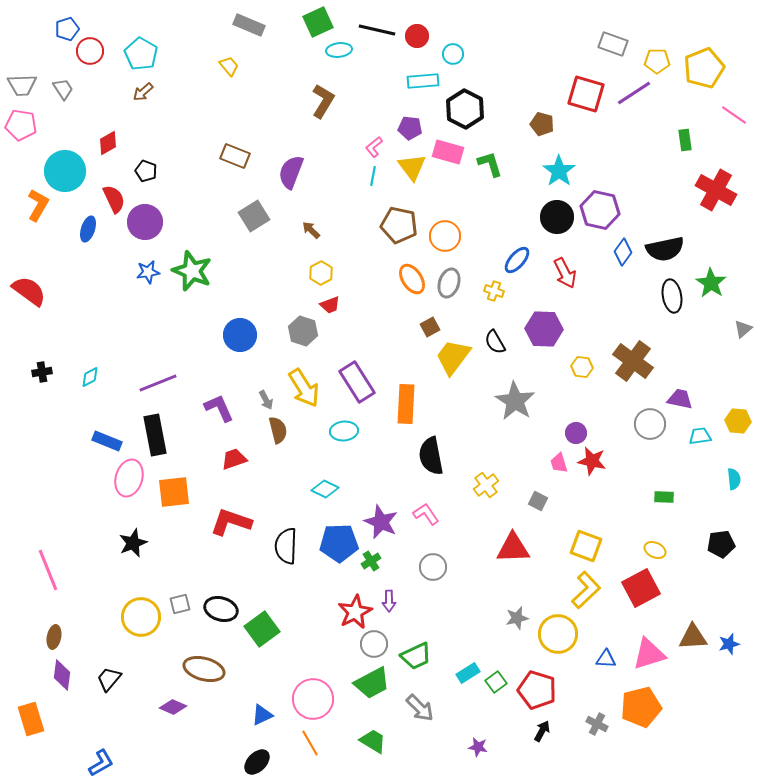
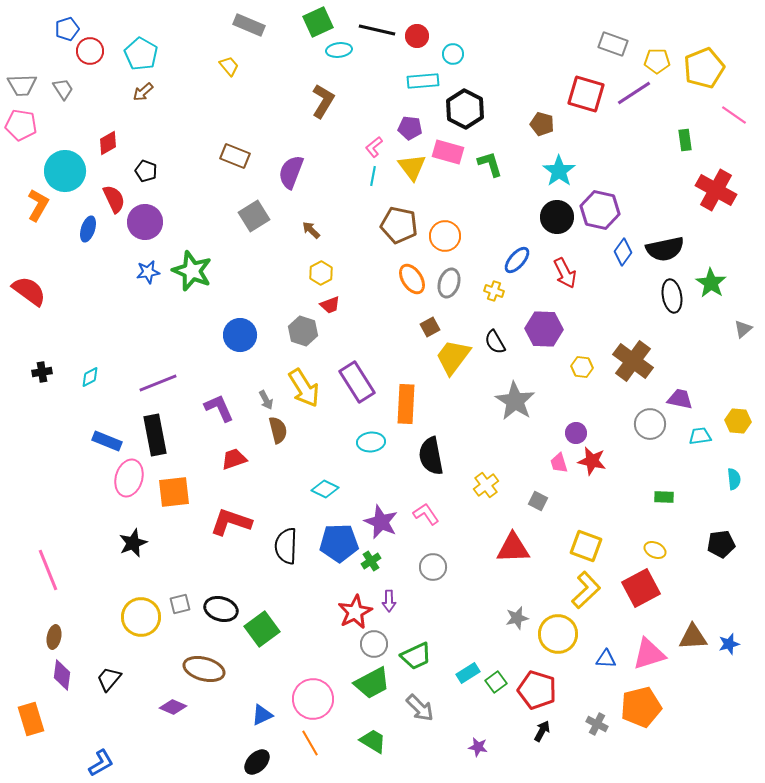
cyan ellipse at (344, 431): moved 27 px right, 11 px down
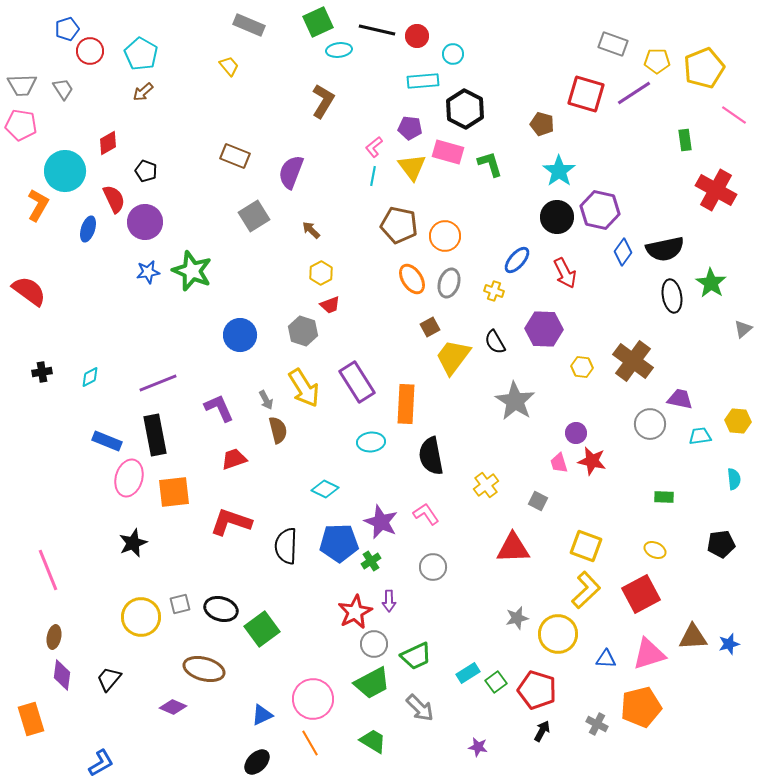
red square at (641, 588): moved 6 px down
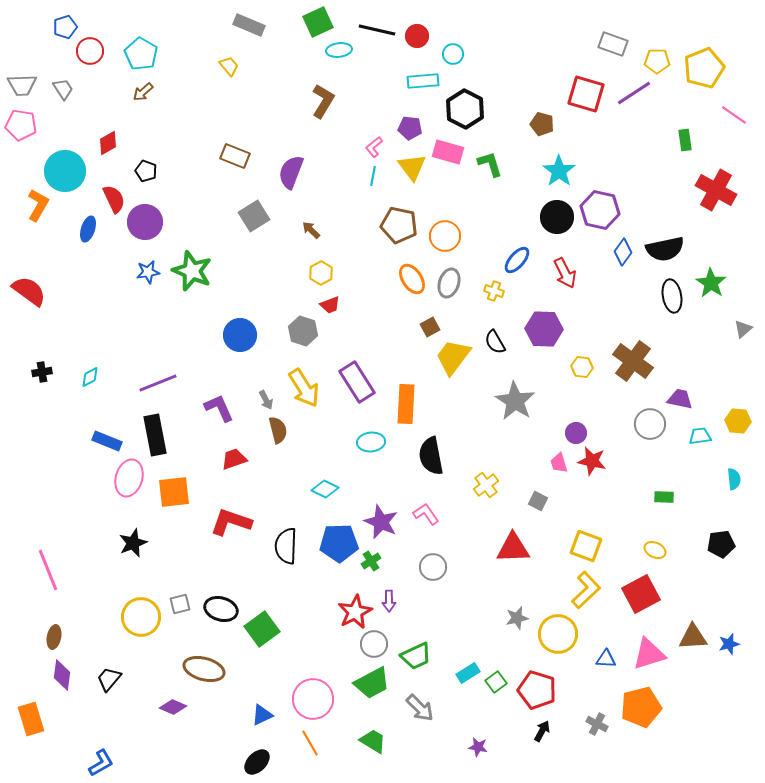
blue pentagon at (67, 29): moved 2 px left, 2 px up
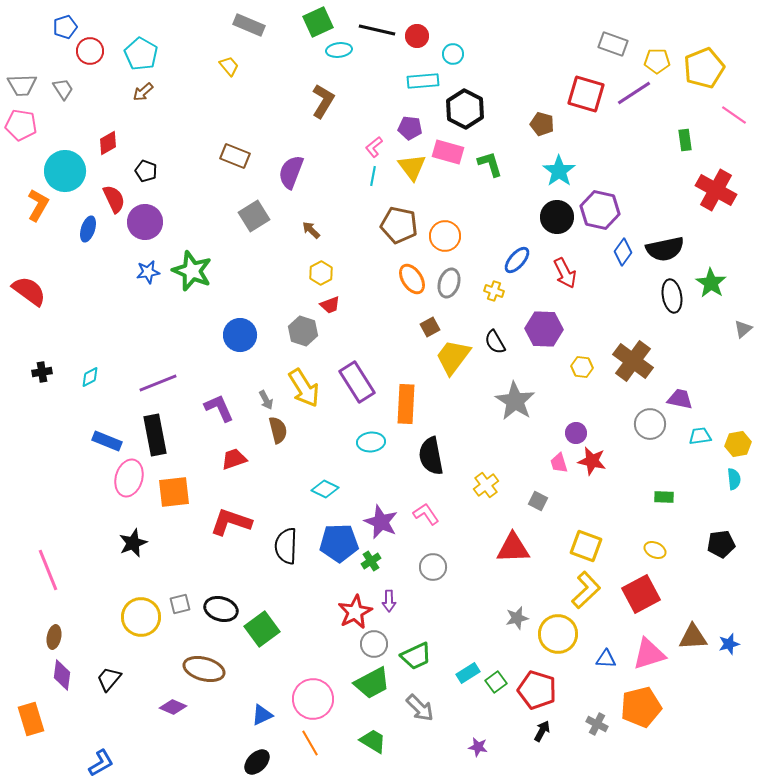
yellow hexagon at (738, 421): moved 23 px down; rotated 15 degrees counterclockwise
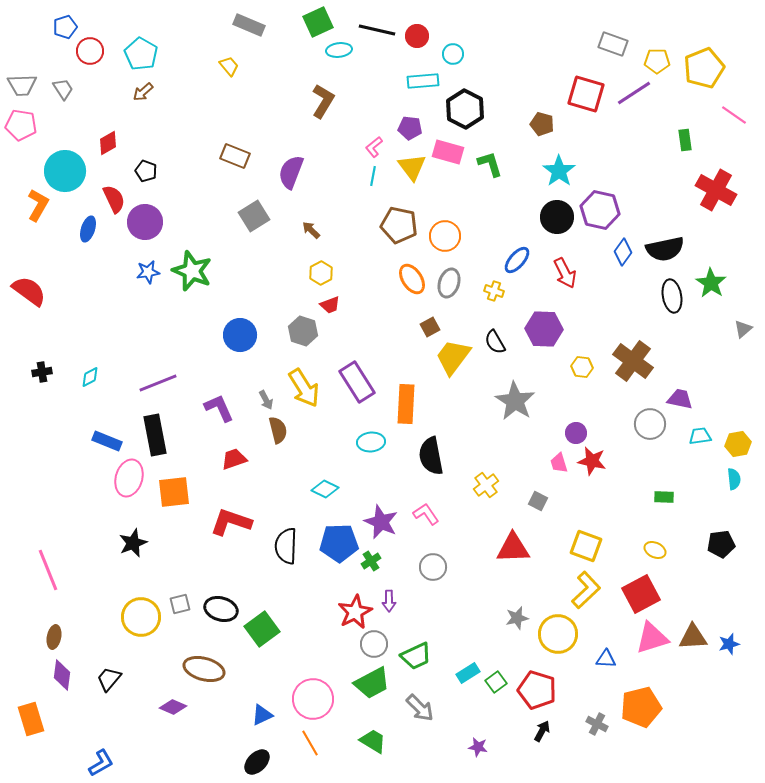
pink triangle at (649, 654): moved 3 px right, 16 px up
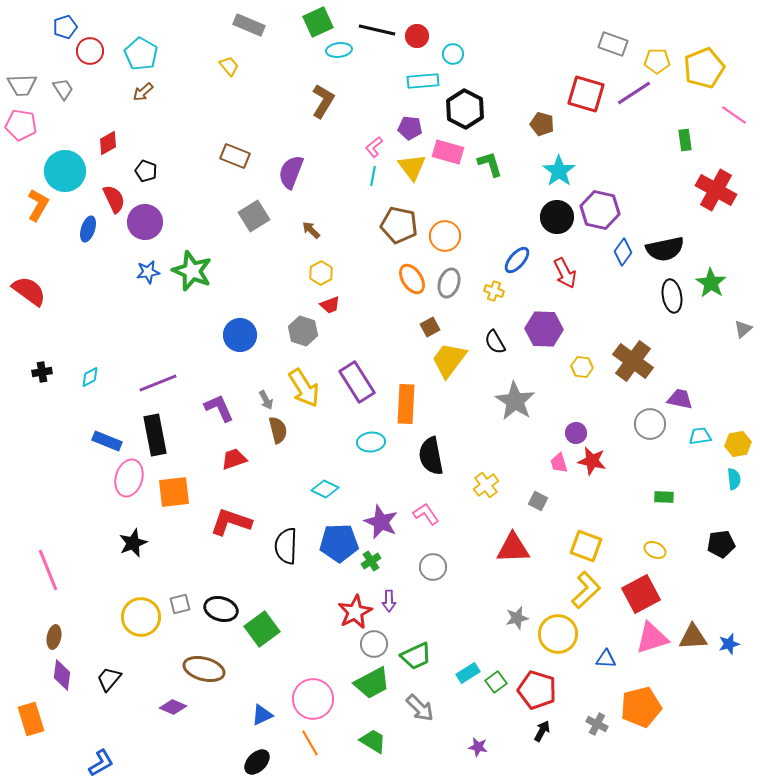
yellow trapezoid at (453, 357): moved 4 px left, 3 px down
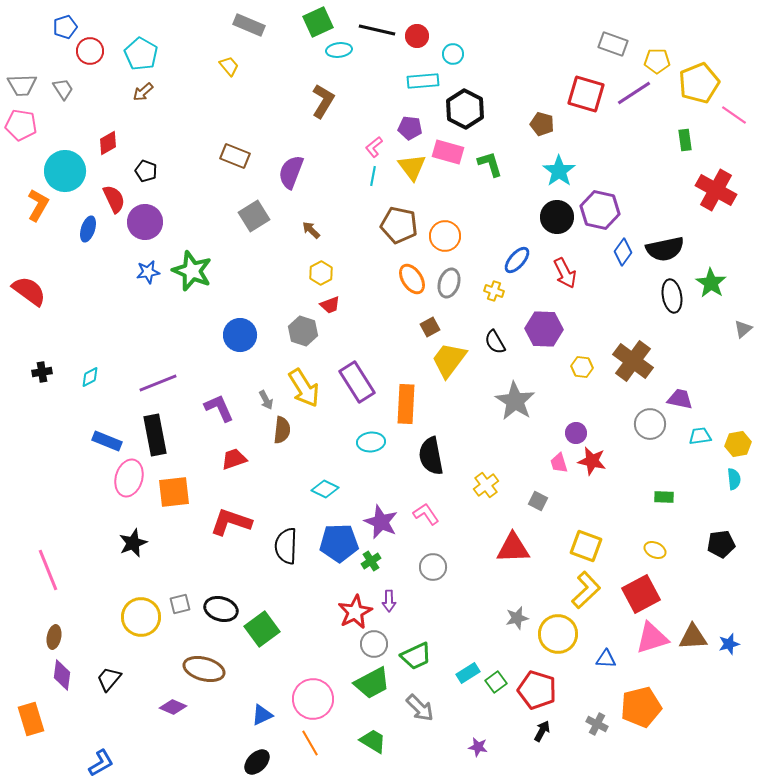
yellow pentagon at (704, 68): moved 5 px left, 15 px down
brown semicircle at (278, 430): moved 4 px right; rotated 20 degrees clockwise
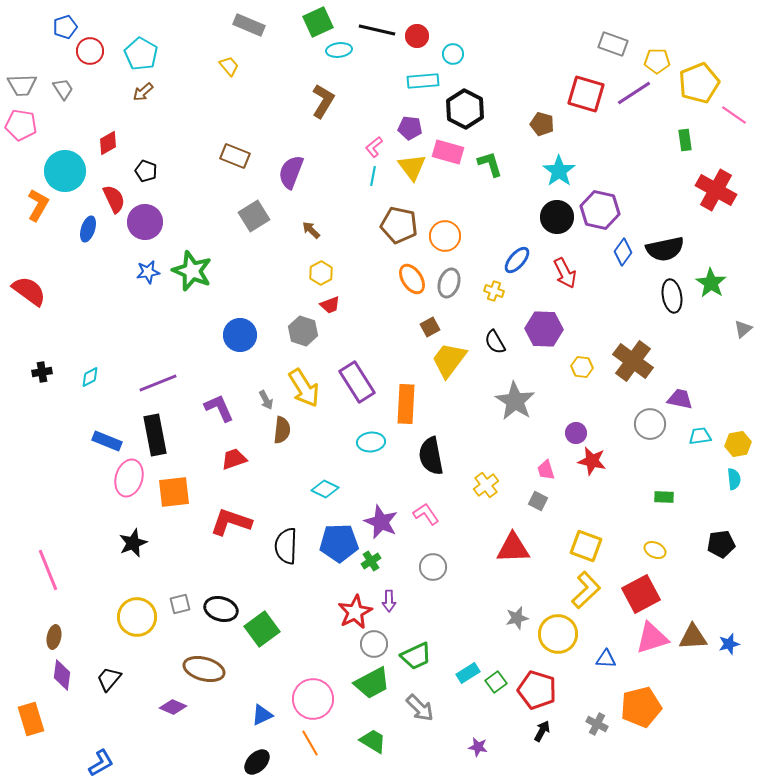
pink trapezoid at (559, 463): moved 13 px left, 7 px down
yellow circle at (141, 617): moved 4 px left
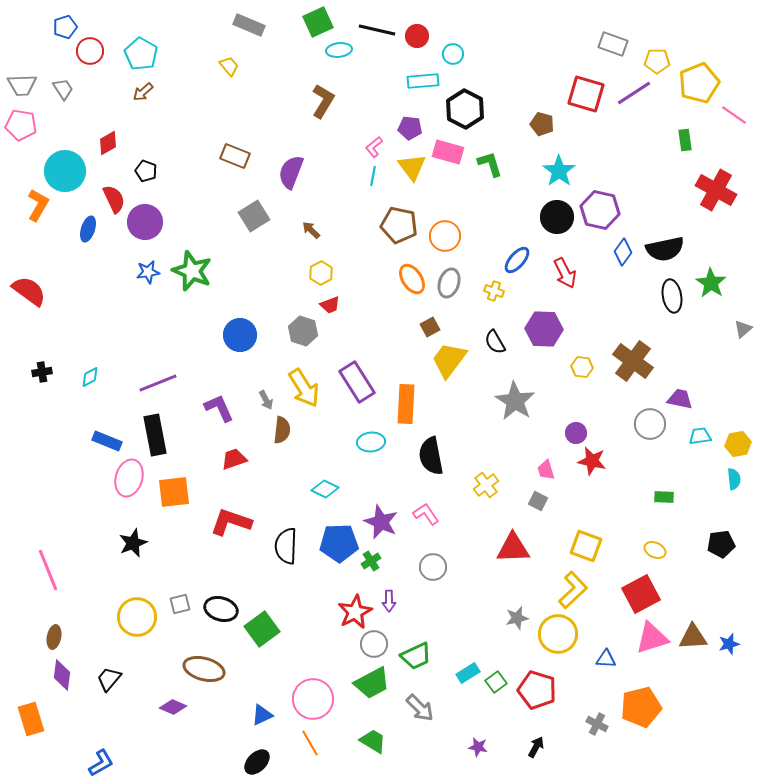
yellow L-shape at (586, 590): moved 13 px left
black arrow at (542, 731): moved 6 px left, 16 px down
